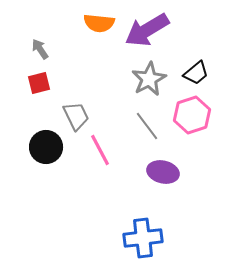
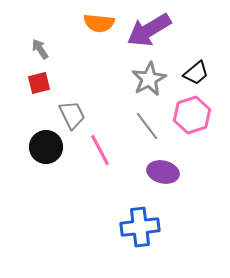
purple arrow: moved 2 px right
gray trapezoid: moved 4 px left, 1 px up
blue cross: moved 3 px left, 11 px up
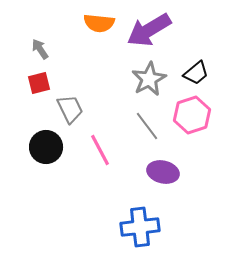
gray trapezoid: moved 2 px left, 6 px up
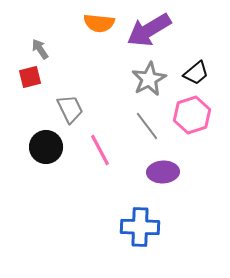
red square: moved 9 px left, 6 px up
purple ellipse: rotated 16 degrees counterclockwise
blue cross: rotated 9 degrees clockwise
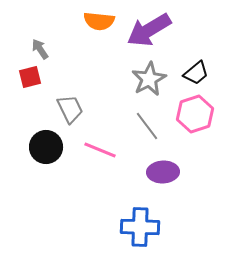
orange semicircle: moved 2 px up
pink hexagon: moved 3 px right, 1 px up
pink line: rotated 40 degrees counterclockwise
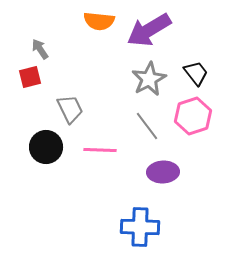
black trapezoid: rotated 88 degrees counterclockwise
pink hexagon: moved 2 px left, 2 px down
pink line: rotated 20 degrees counterclockwise
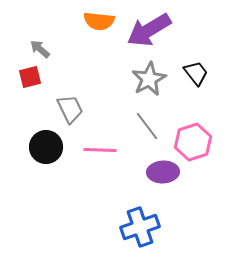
gray arrow: rotated 15 degrees counterclockwise
pink hexagon: moved 26 px down
blue cross: rotated 21 degrees counterclockwise
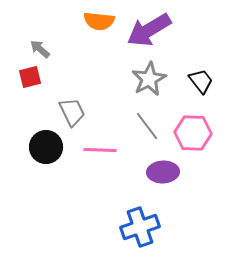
black trapezoid: moved 5 px right, 8 px down
gray trapezoid: moved 2 px right, 3 px down
pink hexagon: moved 9 px up; rotated 21 degrees clockwise
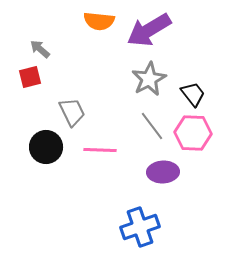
black trapezoid: moved 8 px left, 13 px down
gray line: moved 5 px right
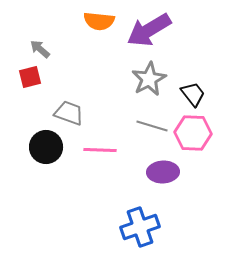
gray trapezoid: moved 3 px left, 1 px down; rotated 44 degrees counterclockwise
gray line: rotated 36 degrees counterclockwise
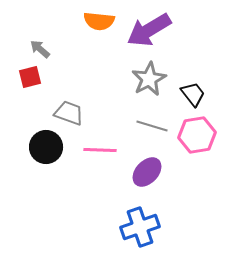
pink hexagon: moved 4 px right, 2 px down; rotated 12 degrees counterclockwise
purple ellipse: moved 16 px left; rotated 44 degrees counterclockwise
